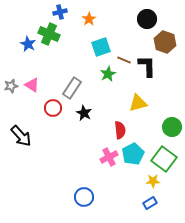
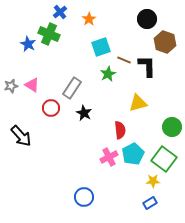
blue cross: rotated 24 degrees counterclockwise
red circle: moved 2 px left
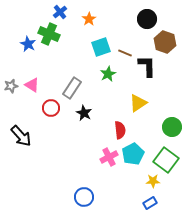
brown line: moved 1 px right, 7 px up
yellow triangle: rotated 18 degrees counterclockwise
green square: moved 2 px right, 1 px down
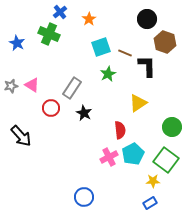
blue star: moved 11 px left, 1 px up
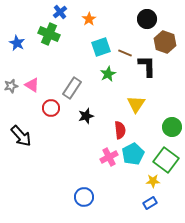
yellow triangle: moved 2 px left, 1 px down; rotated 24 degrees counterclockwise
black star: moved 2 px right, 3 px down; rotated 28 degrees clockwise
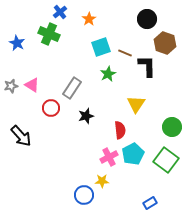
brown hexagon: moved 1 px down
yellow star: moved 51 px left
blue circle: moved 2 px up
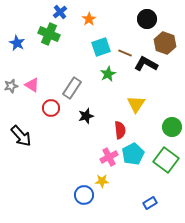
black L-shape: moved 1 px left, 2 px up; rotated 60 degrees counterclockwise
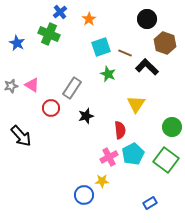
black L-shape: moved 1 px right, 3 px down; rotated 15 degrees clockwise
green star: rotated 21 degrees counterclockwise
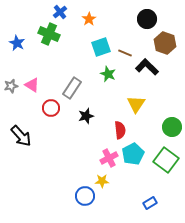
pink cross: moved 1 px down
blue circle: moved 1 px right, 1 px down
